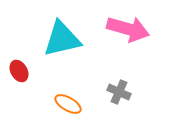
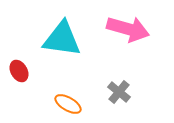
cyan triangle: rotated 21 degrees clockwise
gray cross: rotated 15 degrees clockwise
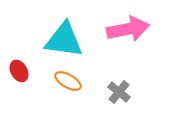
pink arrow: rotated 27 degrees counterclockwise
cyan triangle: moved 2 px right, 1 px down
orange ellipse: moved 23 px up
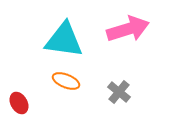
pink arrow: rotated 6 degrees counterclockwise
red ellipse: moved 32 px down
orange ellipse: moved 2 px left; rotated 8 degrees counterclockwise
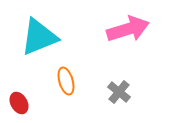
cyan triangle: moved 25 px left, 3 px up; rotated 30 degrees counterclockwise
orange ellipse: rotated 52 degrees clockwise
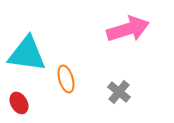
cyan triangle: moved 12 px left, 17 px down; rotated 30 degrees clockwise
orange ellipse: moved 2 px up
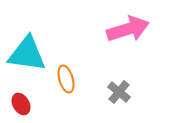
red ellipse: moved 2 px right, 1 px down
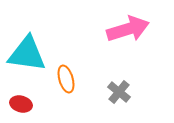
red ellipse: rotated 45 degrees counterclockwise
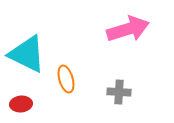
cyan triangle: rotated 18 degrees clockwise
gray cross: rotated 35 degrees counterclockwise
red ellipse: rotated 20 degrees counterclockwise
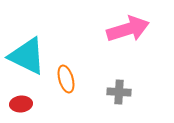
cyan triangle: moved 2 px down
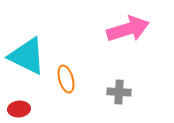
red ellipse: moved 2 px left, 5 px down
